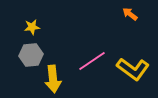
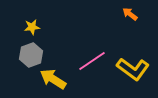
gray hexagon: rotated 15 degrees counterclockwise
yellow arrow: rotated 128 degrees clockwise
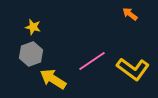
yellow star: moved 1 px right; rotated 21 degrees clockwise
gray hexagon: moved 1 px up
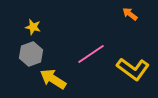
pink line: moved 1 px left, 7 px up
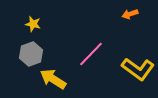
orange arrow: rotated 56 degrees counterclockwise
yellow star: moved 3 px up
pink line: rotated 12 degrees counterclockwise
yellow L-shape: moved 5 px right
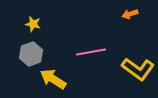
pink line: moved 2 px up; rotated 36 degrees clockwise
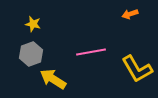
yellow L-shape: moved 1 px left; rotated 24 degrees clockwise
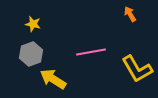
orange arrow: rotated 77 degrees clockwise
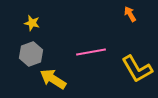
yellow star: moved 1 px left, 1 px up
